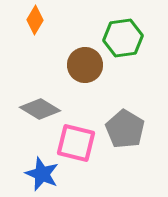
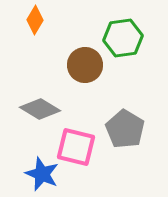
pink square: moved 4 px down
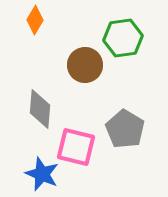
gray diamond: rotated 63 degrees clockwise
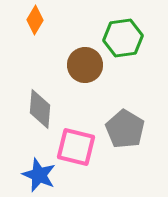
blue star: moved 3 px left, 1 px down
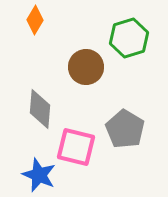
green hexagon: moved 6 px right; rotated 9 degrees counterclockwise
brown circle: moved 1 px right, 2 px down
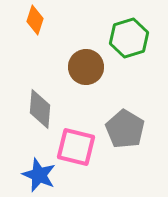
orange diamond: rotated 12 degrees counterclockwise
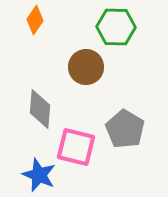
orange diamond: rotated 16 degrees clockwise
green hexagon: moved 13 px left, 11 px up; rotated 18 degrees clockwise
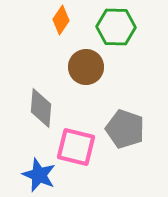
orange diamond: moved 26 px right
gray diamond: moved 1 px right, 1 px up
gray pentagon: rotated 12 degrees counterclockwise
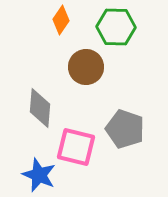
gray diamond: moved 1 px left
